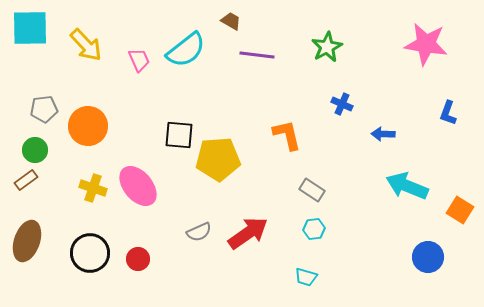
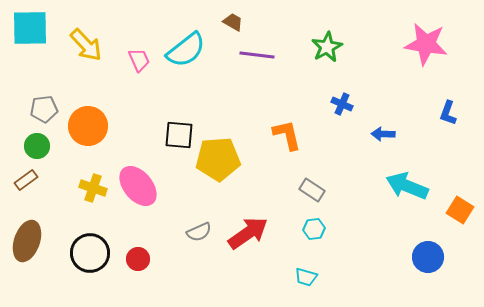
brown trapezoid: moved 2 px right, 1 px down
green circle: moved 2 px right, 4 px up
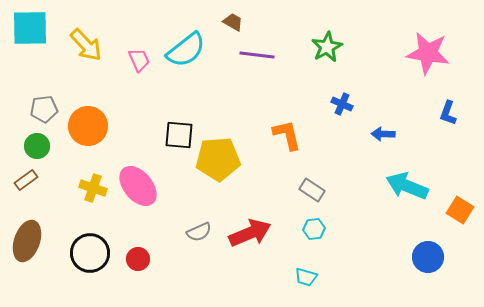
pink star: moved 2 px right, 9 px down
red arrow: moved 2 px right; rotated 12 degrees clockwise
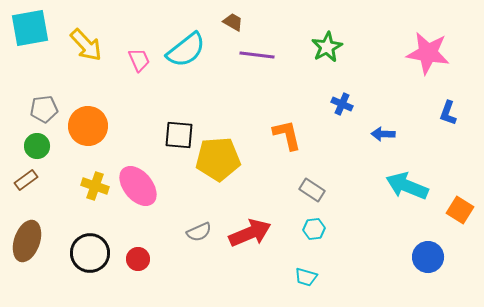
cyan square: rotated 9 degrees counterclockwise
yellow cross: moved 2 px right, 2 px up
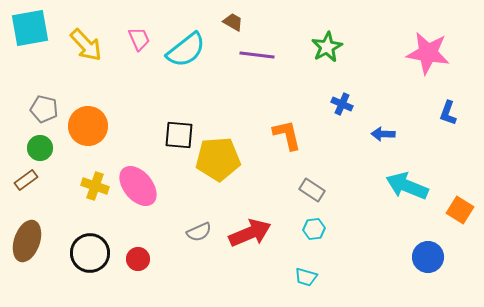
pink trapezoid: moved 21 px up
gray pentagon: rotated 20 degrees clockwise
green circle: moved 3 px right, 2 px down
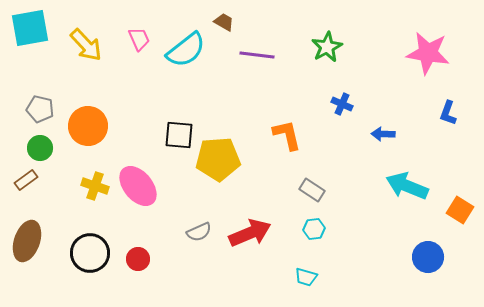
brown trapezoid: moved 9 px left
gray pentagon: moved 4 px left
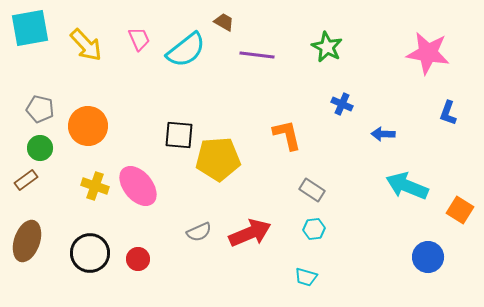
green star: rotated 16 degrees counterclockwise
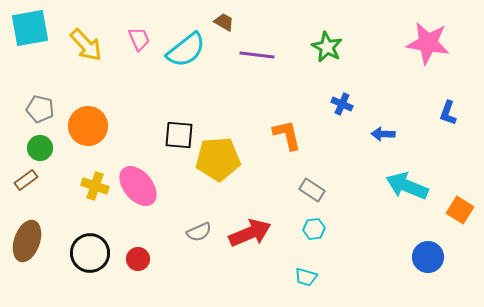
pink star: moved 10 px up
